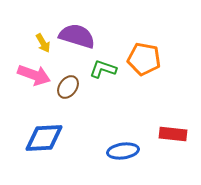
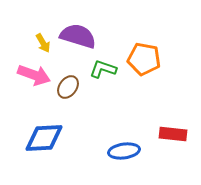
purple semicircle: moved 1 px right
blue ellipse: moved 1 px right
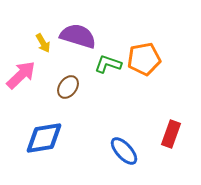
orange pentagon: rotated 20 degrees counterclockwise
green L-shape: moved 5 px right, 5 px up
pink arrow: moved 13 px left; rotated 64 degrees counterclockwise
red rectangle: moved 2 px left; rotated 76 degrees counterclockwise
blue diamond: rotated 6 degrees counterclockwise
blue ellipse: rotated 56 degrees clockwise
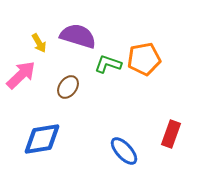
yellow arrow: moved 4 px left
blue diamond: moved 2 px left, 1 px down
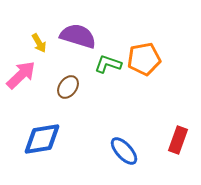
red rectangle: moved 7 px right, 6 px down
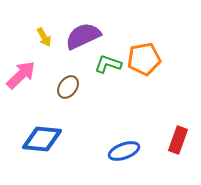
purple semicircle: moved 5 px right; rotated 42 degrees counterclockwise
yellow arrow: moved 5 px right, 6 px up
blue diamond: rotated 15 degrees clockwise
blue ellipse: rotated 68 degrees counterclockwise
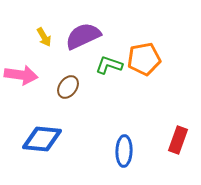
green L-shape: moved 1 px right, 1 px down
pink arrow: rotated 52 degrees clockwise
blue ellipse: rotated 68 degrees counterclockwise
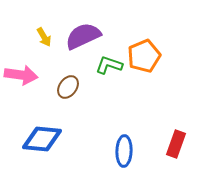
orange pentagon: moved 3 px up; rotated 12 degrees counterclockwise
red rectangle: moved 2 px left, 4 px down
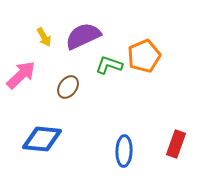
pink arrow: rotated 52 degrees counterclockwise
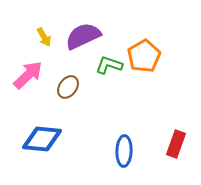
orange pentagon: rotated 8 degrees counterclockwise
pink arrow: moved 7 px right
